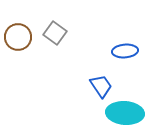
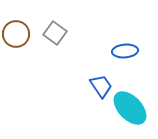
brown circle: moved 2 px left, 3 px up
cyan ellipse: moved 5 px right, 5 px up; rotated 42 degrees clockwise
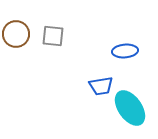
gray square: moved 2 px left, 3 px down; rotated 30 degrees counterclockwise
blue trapezoid: rotated 115 degrees clockwise
cyan ellipse: rotated 9 degrees clockwise
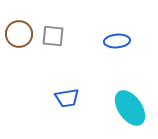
brown circle: moved 3 px right
blue ellipse: moved 8 px left, 10 px up
blue trapezoid: moved 34 px left, 12 px down
